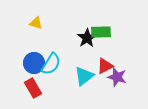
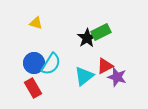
green rectangle: rotated 24 degrees counterclockwise
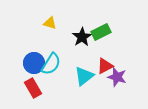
yellow triangle: moved 14 px right
black star: moved 5 px left, 1 px up
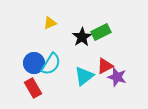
yellow triangle: rotated 40 degrees counterclockwise
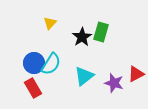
yellow triangle: rotated 24 degrees counterclockwise
green rectangle: rotated 48 degrees counterclockwise
red triangle: moved 31 px right, 8 px down
purple star: moved 3 px left, 6 px down
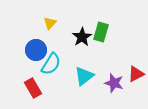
blue circle: moved 2 px right, 13 px up
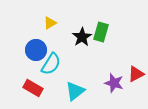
yellow triangle: rotated 16 degrees clockwise
cyan triangle: moved 9 px left, 15 px down
red rectangle: rotated 30 degrees counterclockwise
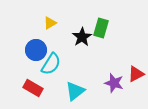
green rectangle: moved 4 px up
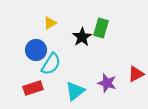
purple star: moved 7 px left
red rectangle: rotated 48 degrees counterclockwise
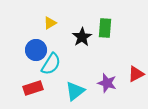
green rectangle: moved 4 px right; rotated 12 degrees counterclockwise
